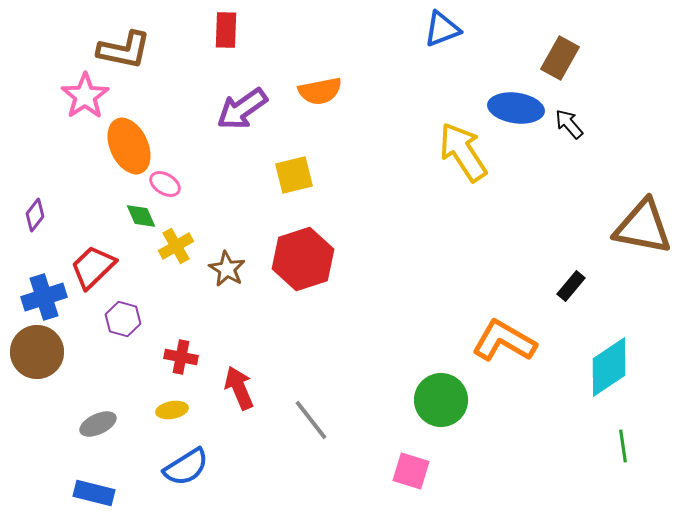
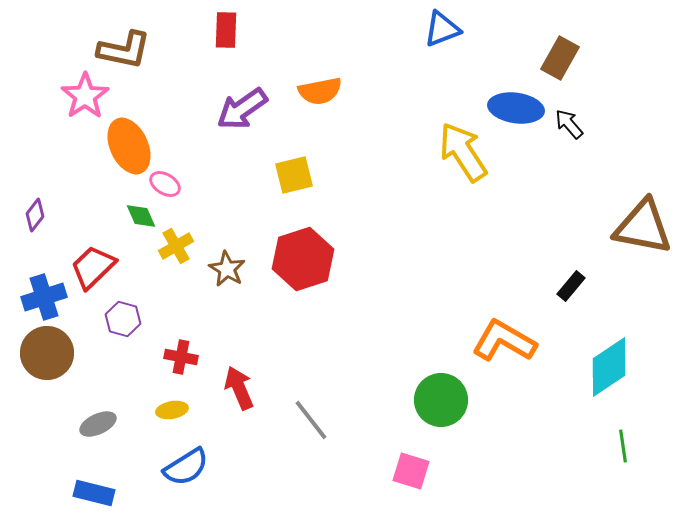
brown circle: moved 10 px right, 1 px down
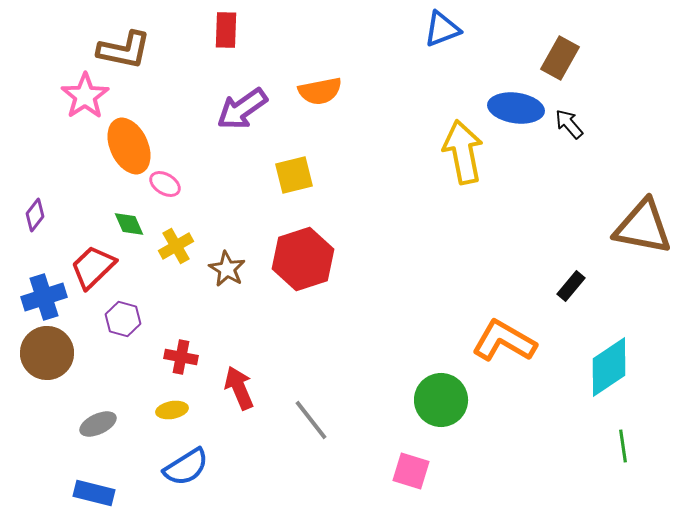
yellow arrow: rotated 22 degrees clockwise
green diamond: moved 12 px left, 8 px down
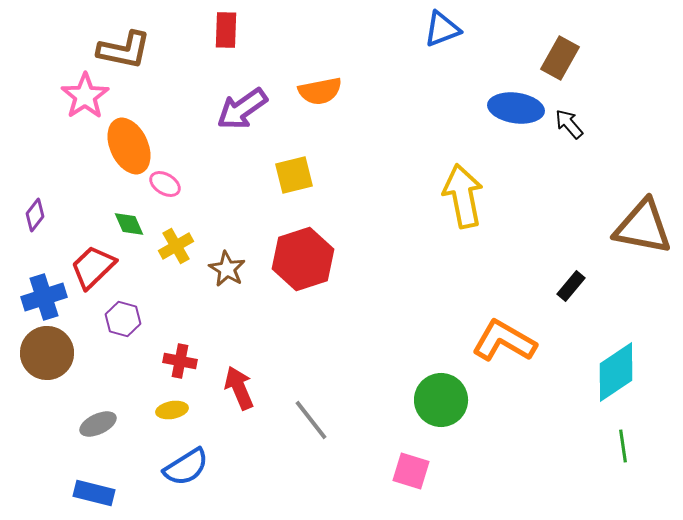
yellow arrow: moved 44 px down
red cross: moved 1 px left, 4 px down
cyan diamond: moved 7 px right, 5 px down
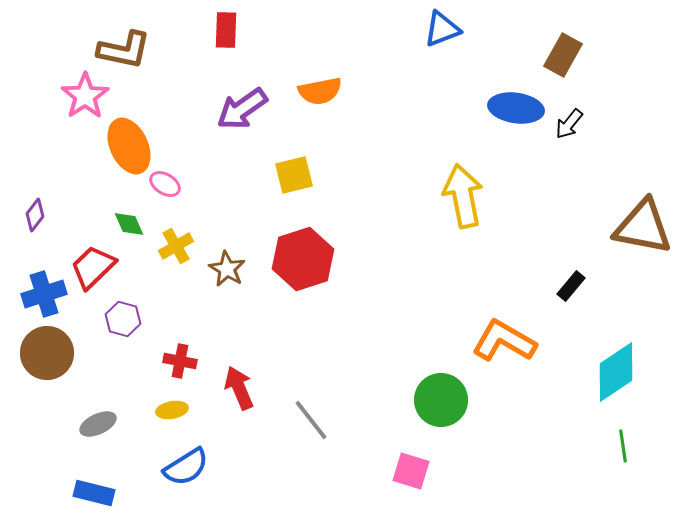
brown rectangle: moved 3 px right, 3 px up
black arrow: rotated 100 degrees counterclockwise
blue cross: moved 3 px up
